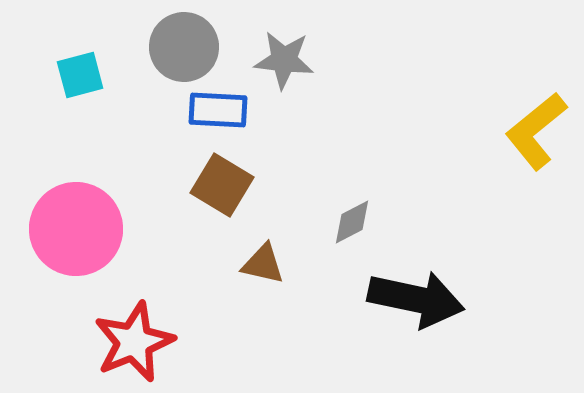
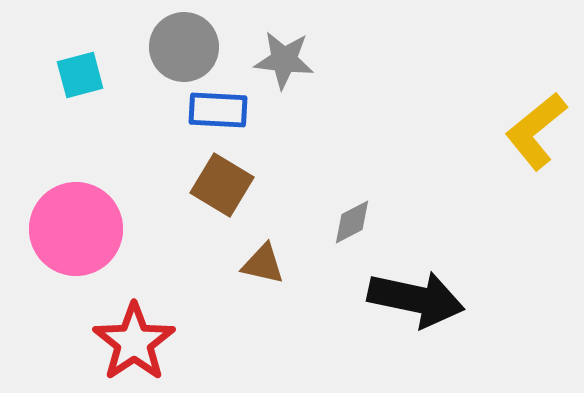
red star: rotated 12 degrees counterclockwise
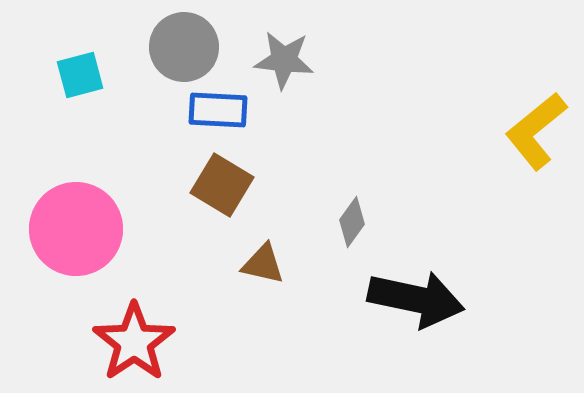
gray diamond: rotated 27 degrees counterclockwise
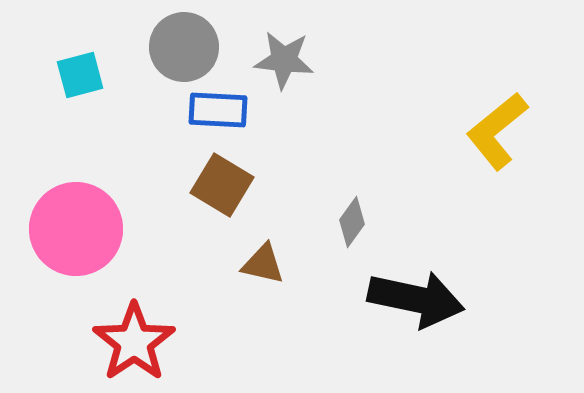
yellow L-shape: moved 39 px left
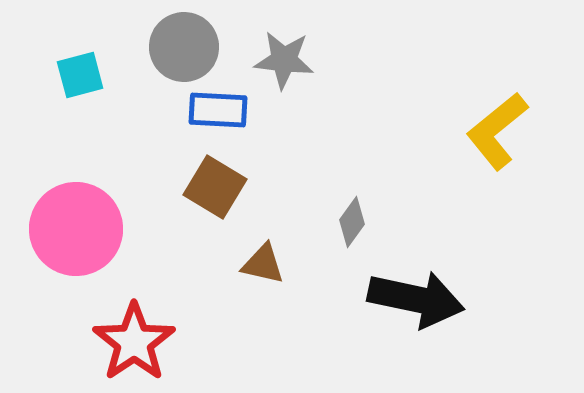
brown square: moved 7 px left, 2 px down
